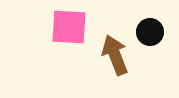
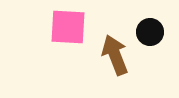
pink square: moved 1 px left
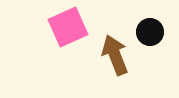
pink square: rotated 27 degrees counterclockwise
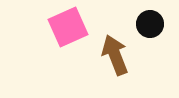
black circle: moved 8 px up
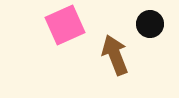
pink square: moved 3 px left, 2 px up
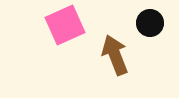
black circle: moved 1 px up
